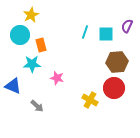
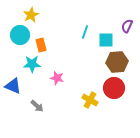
cyan square: moved 6 px down
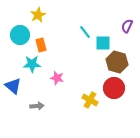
yellow star: moved 7 px right
cyan line: rotated 56 degrees counterclockwise
cyan square: moved 3 px left, 3 px down
brown hexagon: rotated 20 degrees clockwise
blue triangle: rotated 18 degrees clockwise
gray arrow: rotated 48 degrees counterclockwise
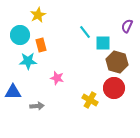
cyan star: moved 4 px left, 3 px up
blue triangle: moved 6 px down; rotated 42 degrees counterclockwise
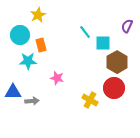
brown hexagon: rotated 15 degrees clockwise
gray arrow: moved 5 px left, 5 px up
